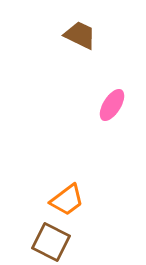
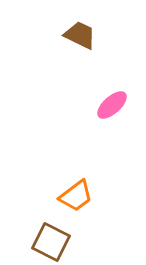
pink ellipse: rotated 16 degrees clockwise
orange trapezoid: moved 9 px right, 4 px up
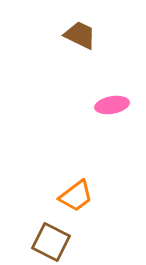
pink ellipse: rotated 32 degrees clockwise
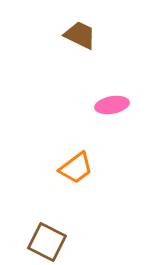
orange trapezoid: moved 28 px up
brown square: moved 4 px left
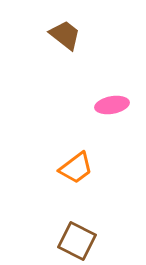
brown trapezoid: moved 15 px left; rotated 12 degrees clockwise
brown square: moved 30 px right, 1 px up
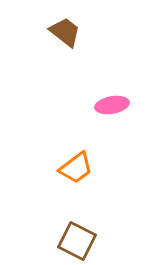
brown trapezoid: moved 3 px up
